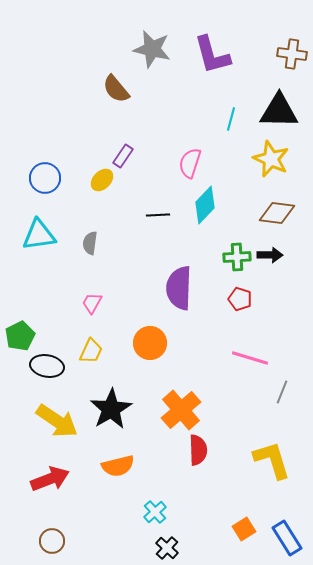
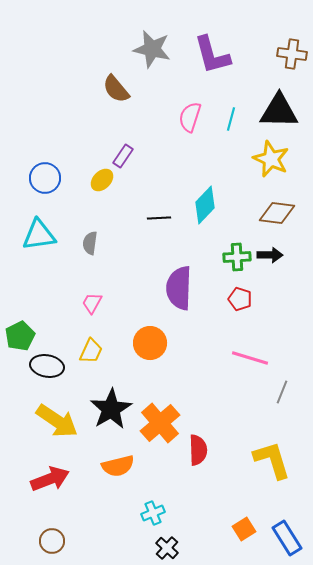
pink semicircle: moved 46 px up
black line: moved 1 px right, 3 px down
orange cross: moved 21 px left, 13 px down
cyan cross: moved 2 px left, 1 px down; rotated 20 degrees clockwise
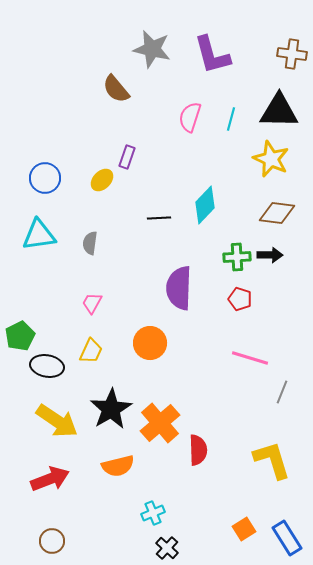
purple rectangle: moved 4 px right, 1 px down; rotated 15 degrees counterclockwise
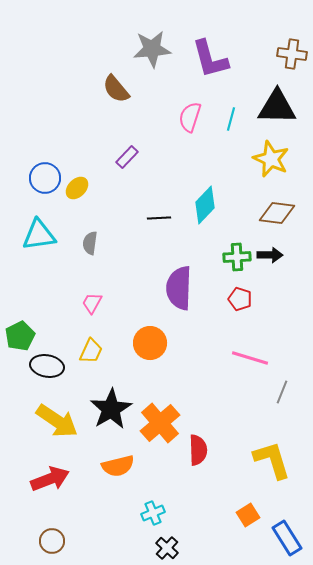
gray star: rotated 18 degrees counterclockwise
purple L-shape: moved 2 px left, 4 px down
black triangle: moved 2 px left, 4 px up
purple rectangle: rotated 25 degrees clockwise
yellow ellipse: moved 25 px left, 8 px down
orange square: moved 4 px right, 14 px up
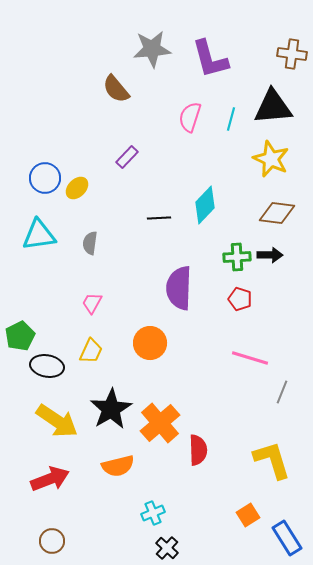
black triangle: moved 4 px left; rotated 6 degrees counterclockwise
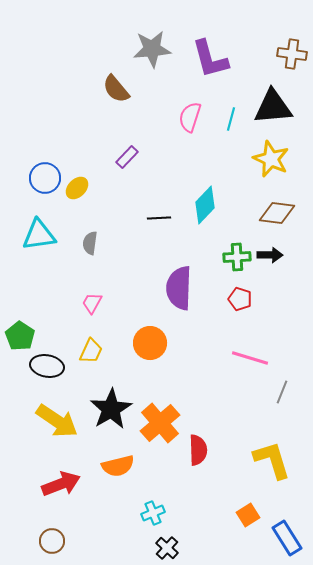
green pentagon: rotated 12 degrees counterclockwise
red arrow: moved 11 px right, 5 px down
